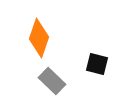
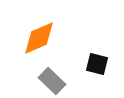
orange diamond: rotated 48 degrees clockwise
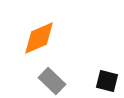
black square: moved 10 px right, 17 px down
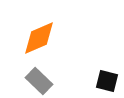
gray rectangle: moved 13 px left
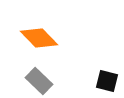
orange diamond: rotated 69 degrees clockwise
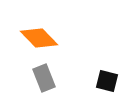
gray rectangle: moved 5 px right, 3 px up; rotated 24 degrees clockwise
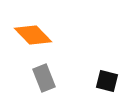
orange diamond: moved 6 px left, 3 px up
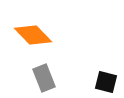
black square: moved 1 px left, 1 px down
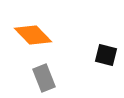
black square: moved 27 px up
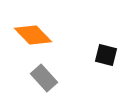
gray rectangle: rotated 20 degrees counterclockwise
